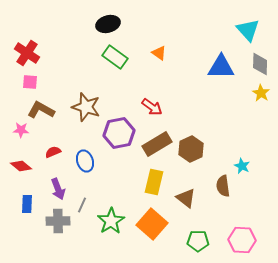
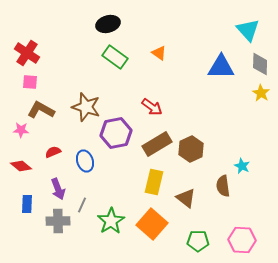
purple hexagon: moved 3 px left
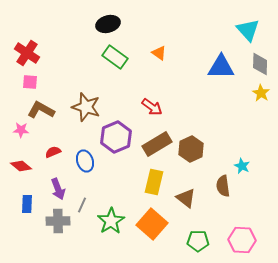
purple hexagon: moved 4 px down; rotated 12 degrees counterclockwise
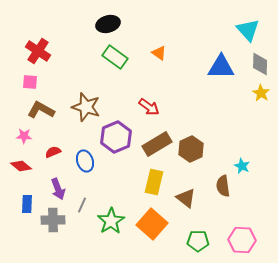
red cross: moved 11 px right, 2 px up
red arrow: moved 3 px left
pink star: moved 3 px right, 6 px down
gray cross: moved 5 px left, 1 px up
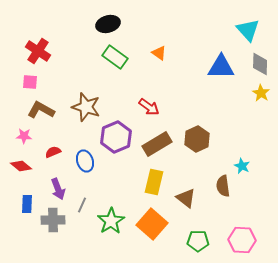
brown hexagon: moved 6 px right, 10 px up
